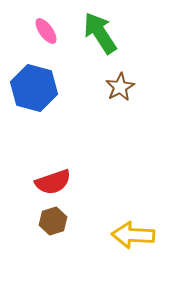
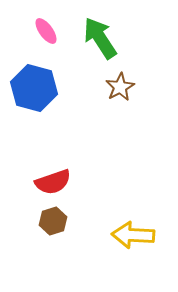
green arrow: moved 5 px down
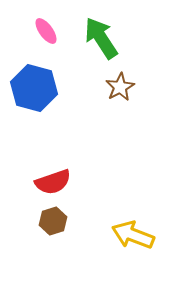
green arrow: moved 1 px right
yellow arrow: rotated 18 degrees clockwise
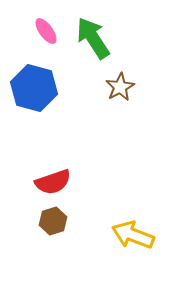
green arrow: moved 8 px left
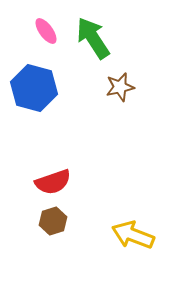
brown star: rotated 16 degrees clockwise
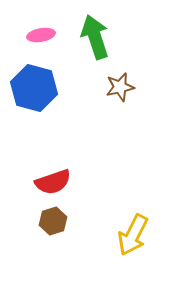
pink ellipse: moved 5 px left, 4 px down; rotated 64 degrees counterclockwise
green arrow: moved 2 px right, 1 px up; rotated 15 degrees clockwise
yellow arrow: rotated 84 degrees counterclockwise
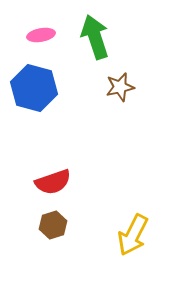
brown hexagon: moved 4 px down
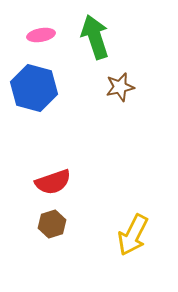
brown hexagon: moved 1 px left, 1 px up
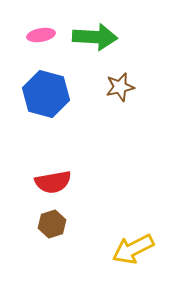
green arrow: rotated 111 degrees clockwise
blue hexagon: moved 12 px right, 6 px down
red semicircle: rotated 9 degrees clockwise
yellow arrow: moved 14 px down; rotated 36 degrees clockwise
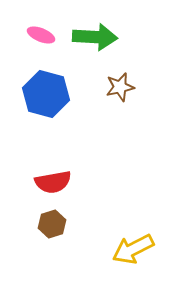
pink ellipse: rotated 32 degrees clockwise
